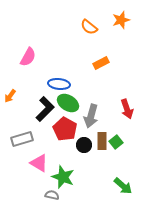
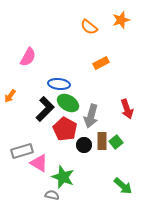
gray rectangle: moved 12 px down
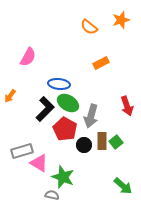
red arrow: moved 3 px up
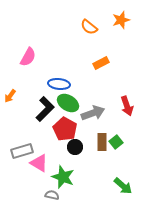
gray arrow: moved 2 px right, 3 px up; rotated 125 degrees counterclockwise
brown rectangle: moved 1 px down
black circle: moved 9 px left, 2 px down
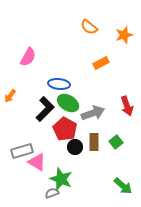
orange star: moved 3 px right, 15 px down
brown rectangle: moved 8 px left
pink triangle: moved 2 px left, 1 px up
green star: moved 2 px left, 2 px down
gray semicircle: moved 2 px up; rotated 32 degrees counterclockwise
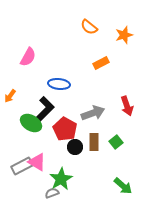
green ellipse: moved 37 px left, 20 px down
gray rectangle: moved 15 px down; rotated 10 degrees counterclockwise
green star: rotated 20 degrees clockwise
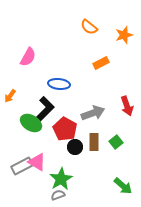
gray semicircle: moved 6 px right, 2 px down
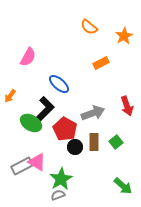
orange star: moved 1 px down; rotated 12 degrees counterclockwise
blue ellipse: rotated 35 degrees clockwise
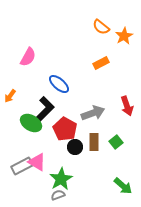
orange semicircle: moved 12 px right
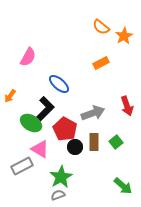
pink triangle: moved 3 px right, 13 px up
green star: moved 2 px up
